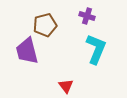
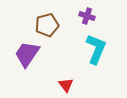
brown pentagon: moved 2 px right
purple trapezoid: moved 3 px down; rotated 48 degrees clockwise
red triangle: moved 1 px up
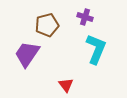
purple cross: moved 2 px left, 1 px down
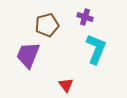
purple trapezoid: moved 1 px right, 1 px down; rotated 12 degrees counterclockwise
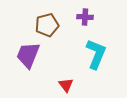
purple cross: rotated 14 degrees counterclockwise
cyan L-shape: moved 5 px down
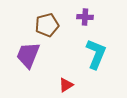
red triangle: rotated 35 degrees clockwise
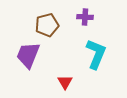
red triangle: moved 1 px left, 3 px up; rotated 28 degrees counterclockwise
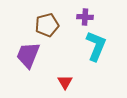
cyan L-shape: moved 8 px up
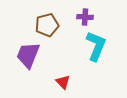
red triangle: moved 2 px left; rotated 14 degrees counterclockwise
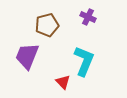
purple cross: moved 3 px right; rotated 21 degrees clockwise
cyan L-shape: moved 12 px left, 15 px down
purple trapezoid: moved 1 px left, 1 px down
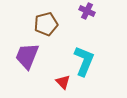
purple cross: moved 1 px left, 6 px up
brown pentagon: moved 1 px left, 1 px up
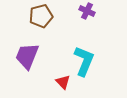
brown pentagon: moved 5 px left, 8 px up
